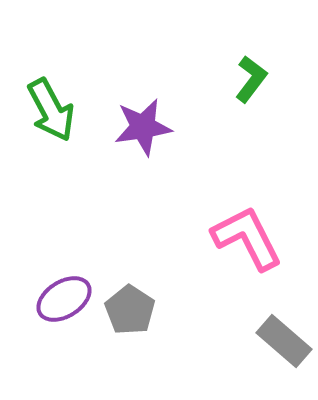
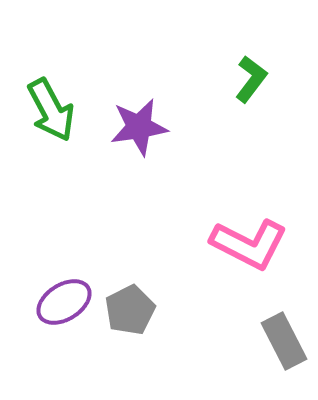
purple star: moved 4 px left
pink L-shape: moved 2 px right, 6 px down; rotated 144 degrees clockwise
purple ellipse: moved 3 px down
gray pentagon: rotated 12 degrees clockwise
gray rectangle: rotated 22 degrees clockwise
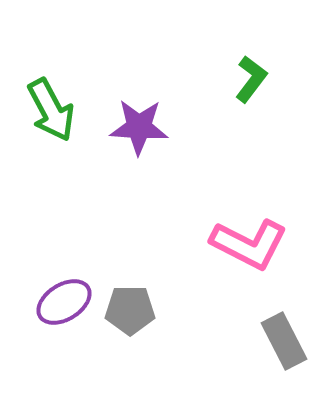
purple star: rotated 12 degrees clockwise
gray pentagon: rotated 27 degrees clockwise
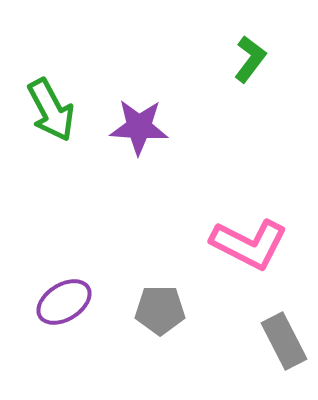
green L-shape: moved 1 px left, 20 px up
gray pentagon: moved 30 px right
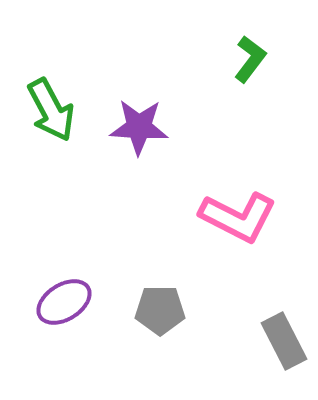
pink L-shape: moved 11 px left, 27 px up
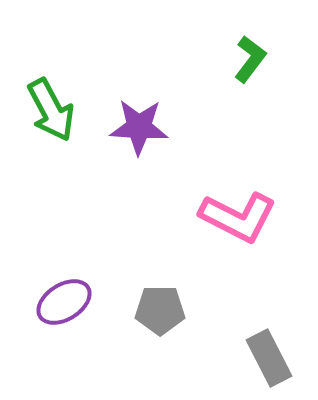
gray rectangle: moved 15 px left, 17 px down
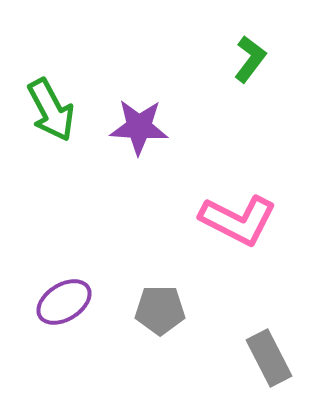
pink L-shape: moved 3 px down
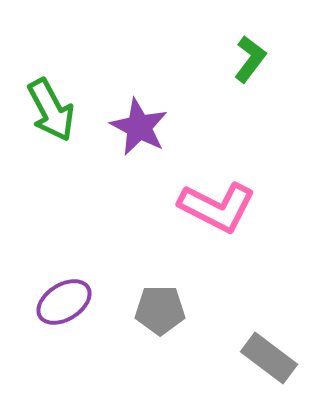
purple star: rotated 24 degrees clockwise
pink L-shape: moved 21 px left, 13 px up
gray rectangle: rotated 26 degrees counterclockwise
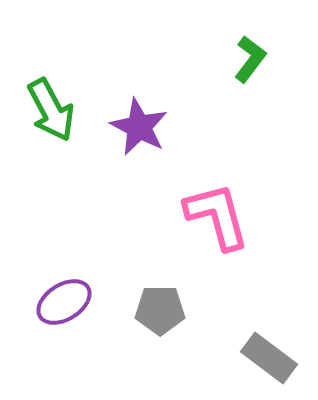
pink L-shape: moved 9 px down; rotated 132 degrees counterclockwise
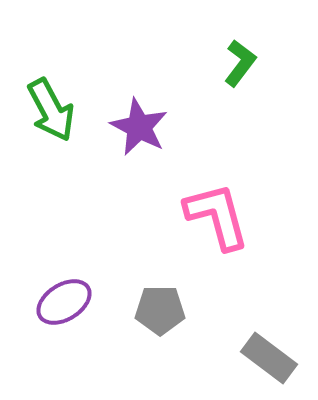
green L-shape: moved 10 px left, 4 px down
